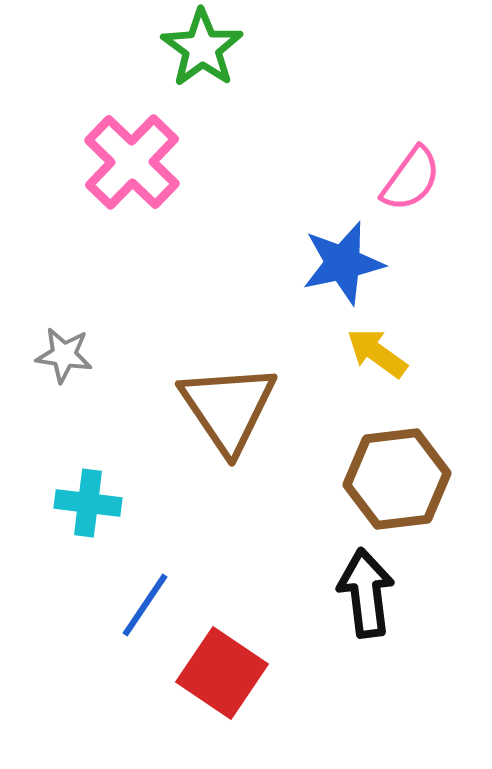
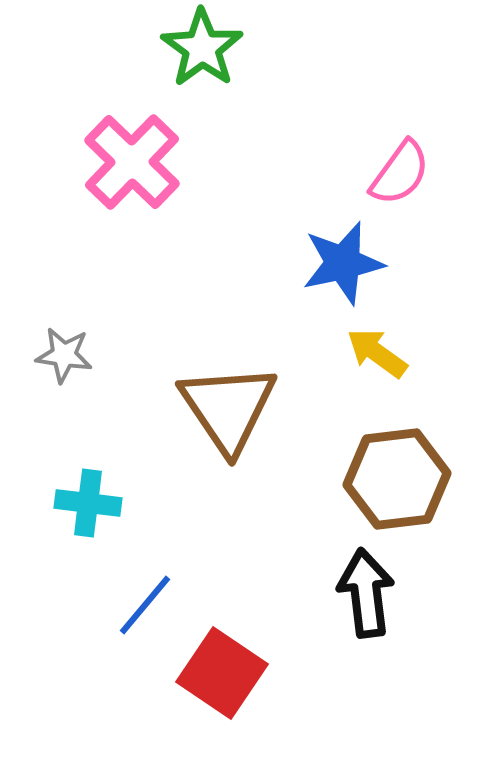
pink semicircle: moved 11 px left, 6 px up
blue line: rotated 6 degrees clockwise
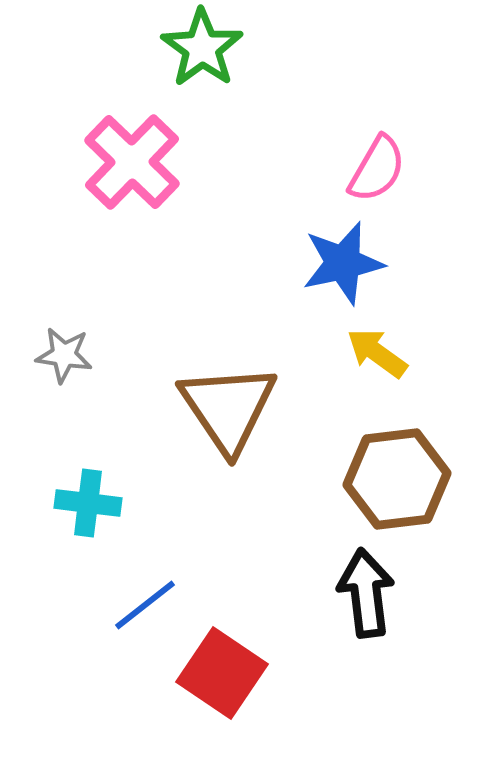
pink semicircle: moved 23 px left, 4 px up; rotated 6 degrees counterclockwise
blue line: rotated 12 degrees clockwise
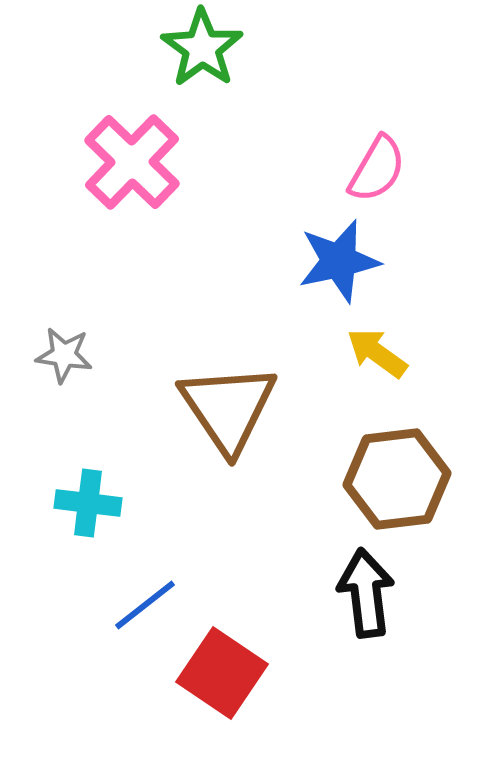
blue star: moved 4 px left, 2 px up
